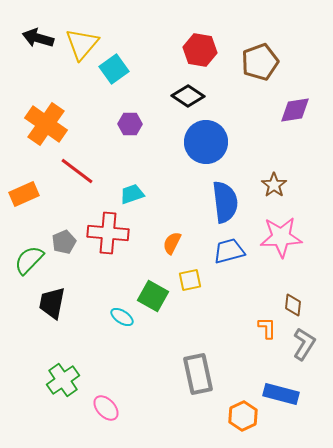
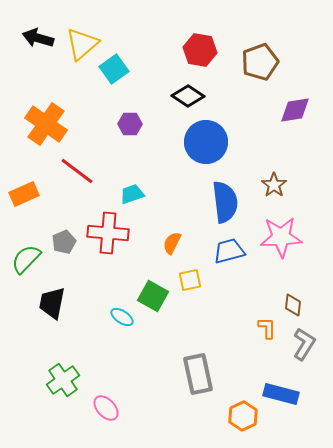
yellow triangle: rotated 9 degrees clockwise
green semicircle: moved 3 px left, 1 px up
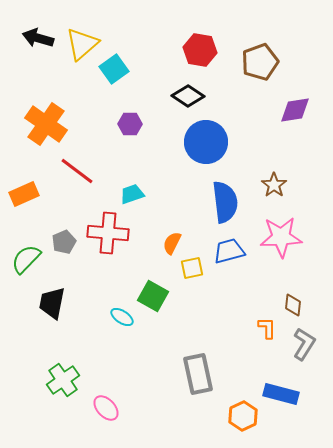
yellow square: moved 2 px right, 12 px up
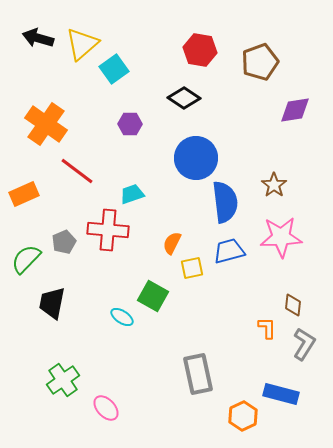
black diamond: moved 4 px left, 2 px down
blue circle: moved 10 px left, 16 px down
red cross: moved 3 px up
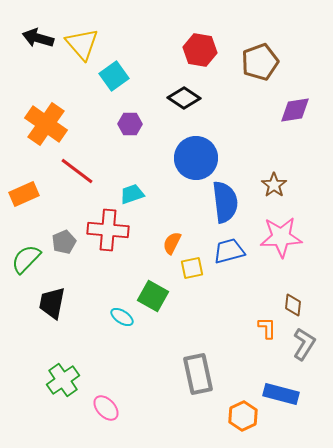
yellow triangle: rotated 30 degrees counterclockwise
cyan square: moved 7 px down
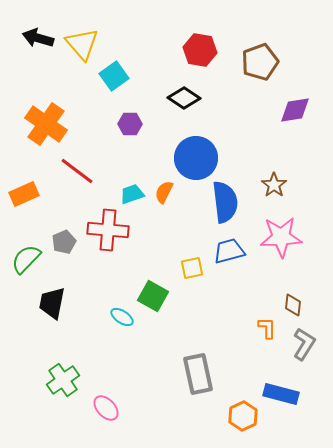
orange semicircle: moved 8 px left, 51 px up
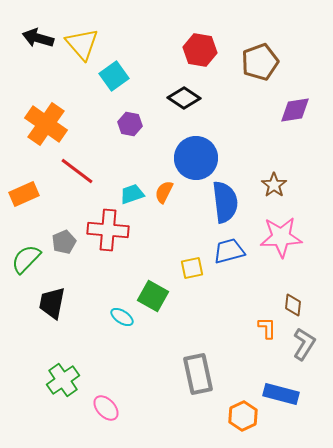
purple hexagon: rotated 10 degrees clockwise
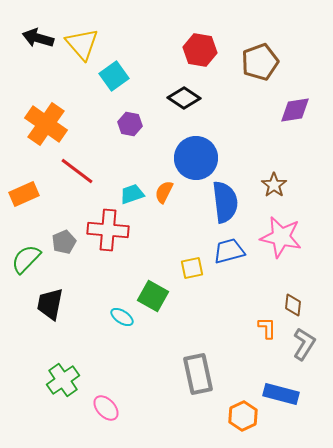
pink star: rotated 15 degrees clockwise
black trapezoid: moved 2 px left, 1 px down
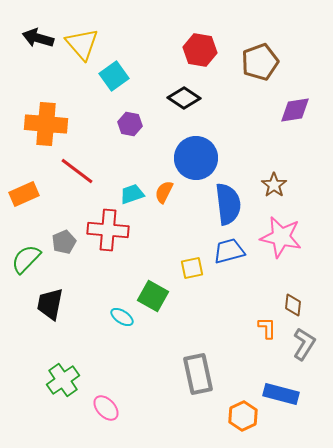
orange cross: rotated 30 degrees counterclockwise
blue semicircle: moved 3 px right, 2 px down
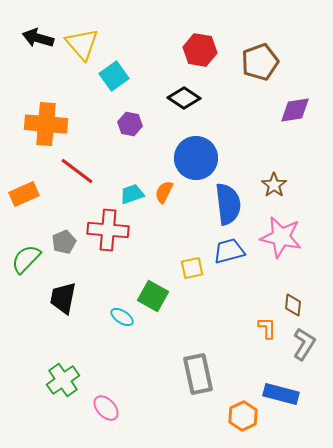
black trapezoid: moved 13 px right, 6 px up
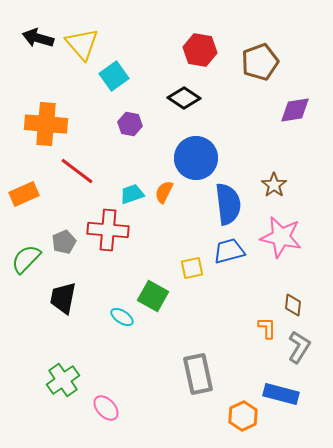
gray L-shape: moved 5 px left, 3 px down
